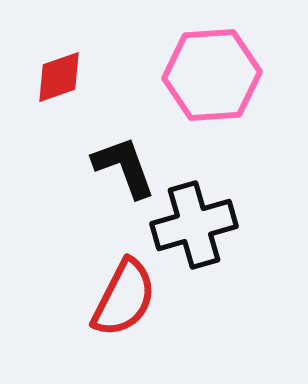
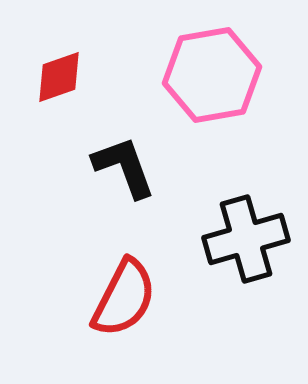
pink hexagon: rotated 6 degrees counterclockwise
black cross: moved 52 px right, 14 px down
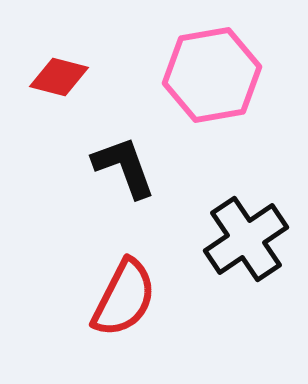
red diamond: rotated 34 degrees clockwise
black cross: rotated 18 degrees counterclockwise
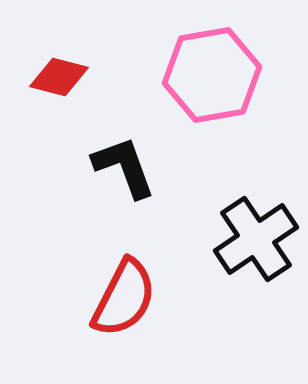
black cross: moved 10 px right
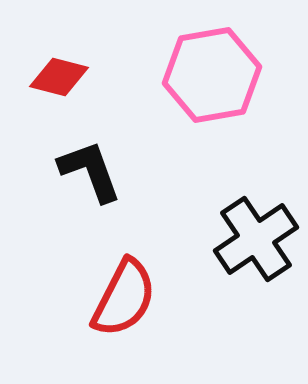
black L-shape: moved 34 px left, 4 px down
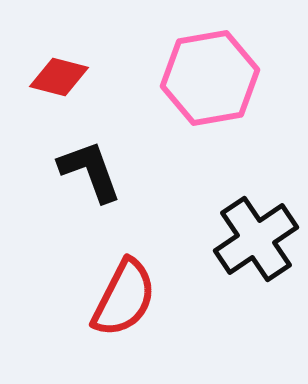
pink hexagon: moved 2 px left, 3 px down
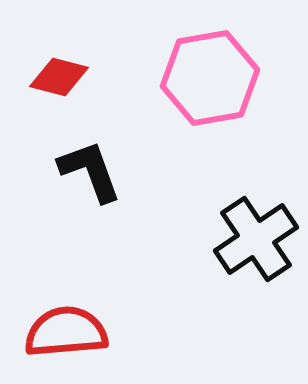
red semicircle: moved 58 px left, 34 px down; rotated 122 degrees counterclockwise
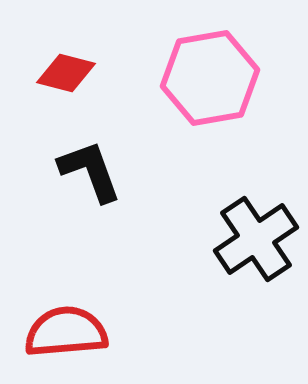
red diamond: moved 7 px right, 4 px up
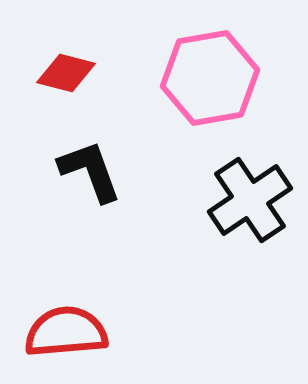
black cross: moved 6 px left, 39 px up
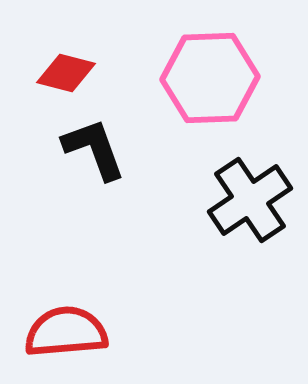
pink hexagon: rotated 8 degrees clockwise
black L-shape: moved 4 px right, 22 px up
